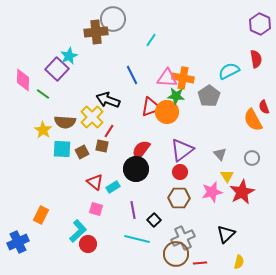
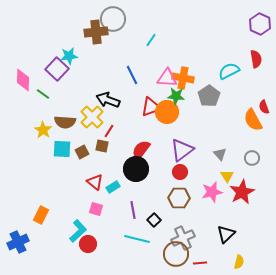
cyan star at (69, 56): rotated 18 degrees clockwise
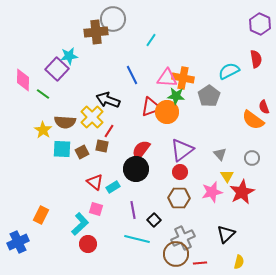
orange semicircle at (253, 120): rotated 25 degrees counterclockwise
cyan L-shape at (78, 231): moved 2 px right, 7 px up
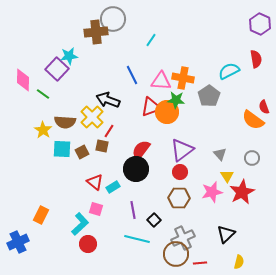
pink triangle at (167, 78): moved 6 px left, 3 px down
green star at (176, 96): moved 4 px down
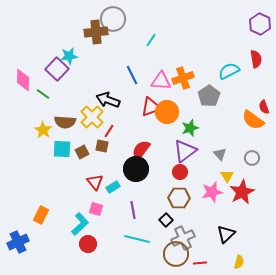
orange cross at (183, 78): rotated 30 degrees counterclockwise
green star at (176, 100): moved 14 px right, 28 px down; rotated 24 degrees counterclockwise
purple triangle at (182, 150): moved 3 px right, 1 px down
red triangle at (95, 182): rotated 12 degrees clockwise
black square at (154, 220): moved 12 px right
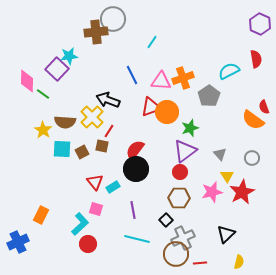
cyan line at (151, 40): moved 1 px right, 2 px down
pink diamond at (23, 80): moved 4 px right, 1 px down
red semicircle at (141, 150): moved 6 px left
